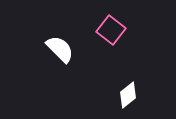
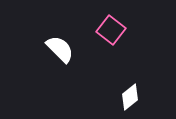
white diamond: moved 2 px right, 2 px down
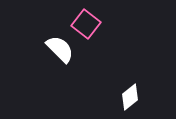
pink square: moved 25 px left, 6 px up
